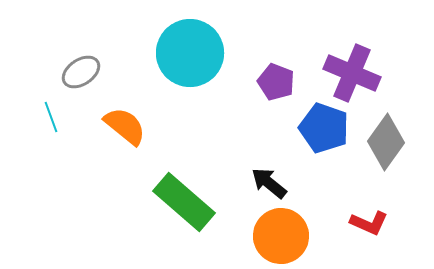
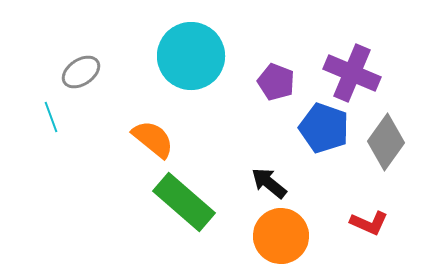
cyan circle: moved 1 px right, 3 px down
orange semicircle: moved 28 px right, 13 px down
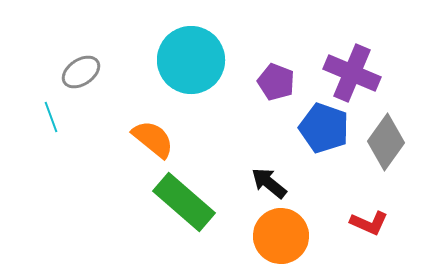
cyan circle: moved 4 px down
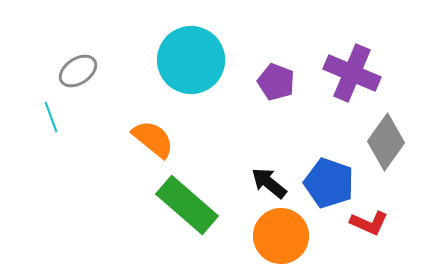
gray ellipse: moved 3 px left, 1 px up
blue pentagon: moved 5 px right, 55 px down
green rectangle: moved 3 px right, 3 px down
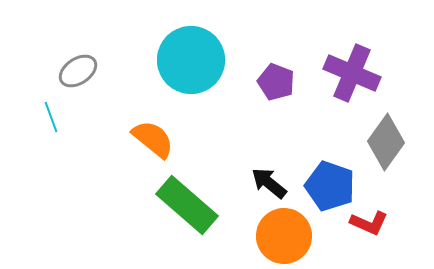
blue pentagon: moved 1 px right, 3 px down
orange circle: moved 3 px right
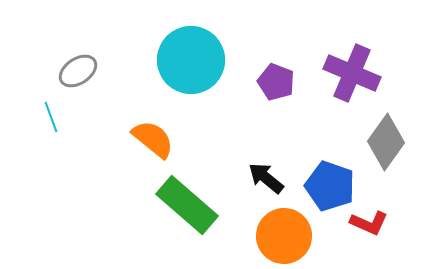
black arrow: moved 3 px left, 5 px up
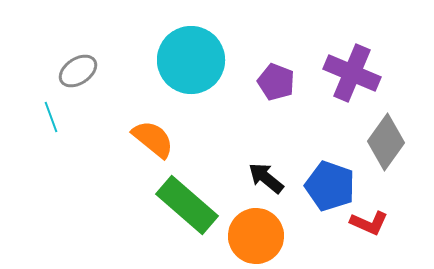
orange circle: moved 28 px left
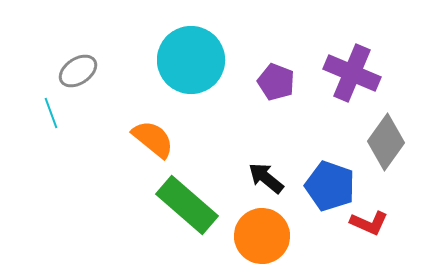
cyan line: moved 4 px up
orange circle: moved 6 px right
